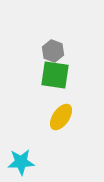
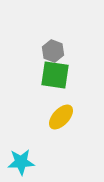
yellow ellipse: rotated 8 degrees clockwise
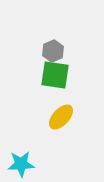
gray hexagon: rotated 15 degrees clockwise
cyan star: moved 2 px down
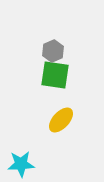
yellow ellipse: moved 3 px down
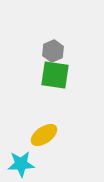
yellow ellipse: moved 17 px left, 15 px down; rotated 12 degrees clockwise
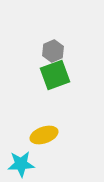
green square: rotated 28 degrees counterclockwise
yellow ellipse: rotated 16 degrees clockwise
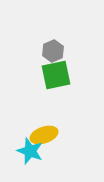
green square: moved 1 px right; rotated 8 degrees clockwise
cyan star: moved 9 px right, 13 px up; rotated 24 degrees clockwise
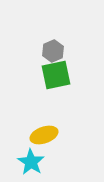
cyan star: moved 1 px right, 11 px down; rotated 12 degrees clockwise
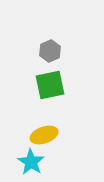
gray hexagon: moved 3 px left
green square: moved 6 px left, 10 px down
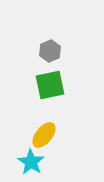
yellow ellipse: rotated 32 degrees counterclockwise
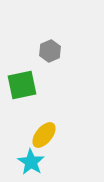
green square: moved 28 px left
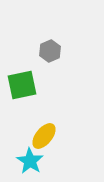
yellow ellipse: moved 1 px down
cyan star: moved 1 px left, 1 px up
